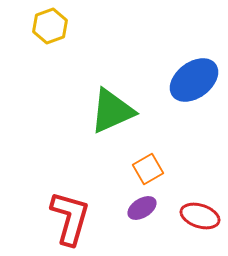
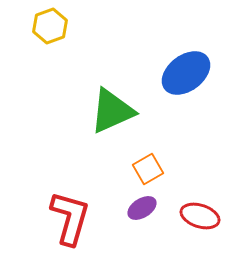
blue ellipse: moved 8 px left, 7 px up
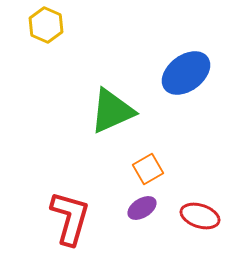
yellow hexagon: moved 4 px left, 1 px up; rotated 16 degrees counterclockwise
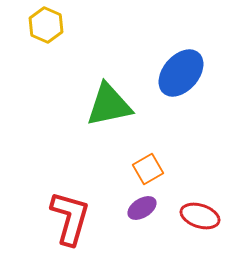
blue ellipse: moved 5 px left; rotated 12 degrees counterclockwise
green triangle: moved 3 px left, 6 px up; rotated 12 degrees clockwise
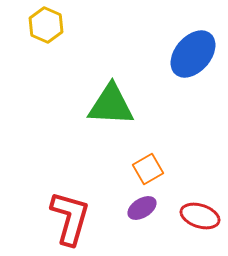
blue ellipse: moved 12 px right, 19 px up
green triangle: moved 2 px right; rotated 15 degrees clockwise
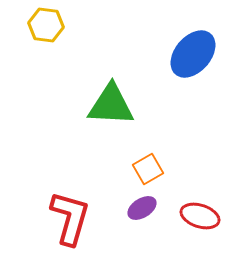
yellow hexagon: rotated 16 degrees counterclockwise
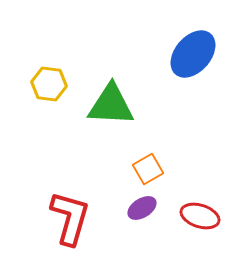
yellow hexagon: moved 3 px right, 59 px down
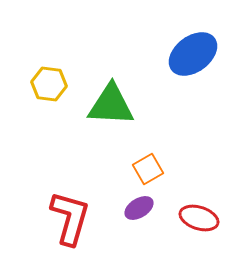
blue ellipse: rotated 12 degrees clockwise
purple ellipse: moved 3 px left
red ellipse: moved 1 px left, 2 px down
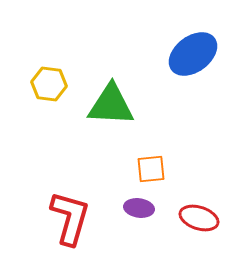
orange square: moved 3 px right; rotated 24 degrees clockwise
purple ellipse: rotated 40 degrees clockwise
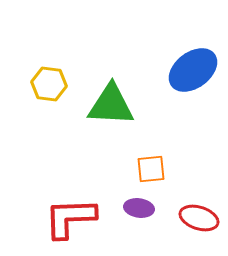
blue ellipse: moved 16 px down
red L-shape: rotated 108 degrees counterclockwise
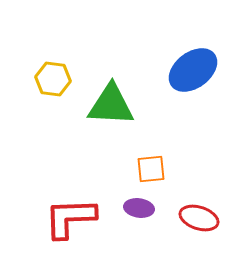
yellow hexagon: moved 4 px right, 5 px up
